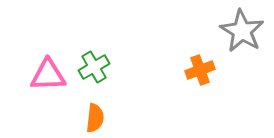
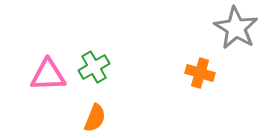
gray star: moved 6 px left, 3 px up
orange cross: moved 3 px down; rotated 36 degrees clockwise
orange semicircle: rotated 16 degrees clockwise
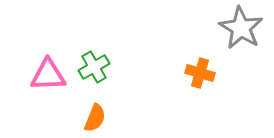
gray star: moved 5 px right
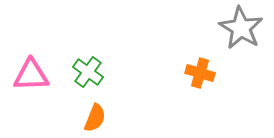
green cross: moved 6 px left, 5 px down; rotated 24 degrees counterclockwise
pink triangle: moved 17 px left
